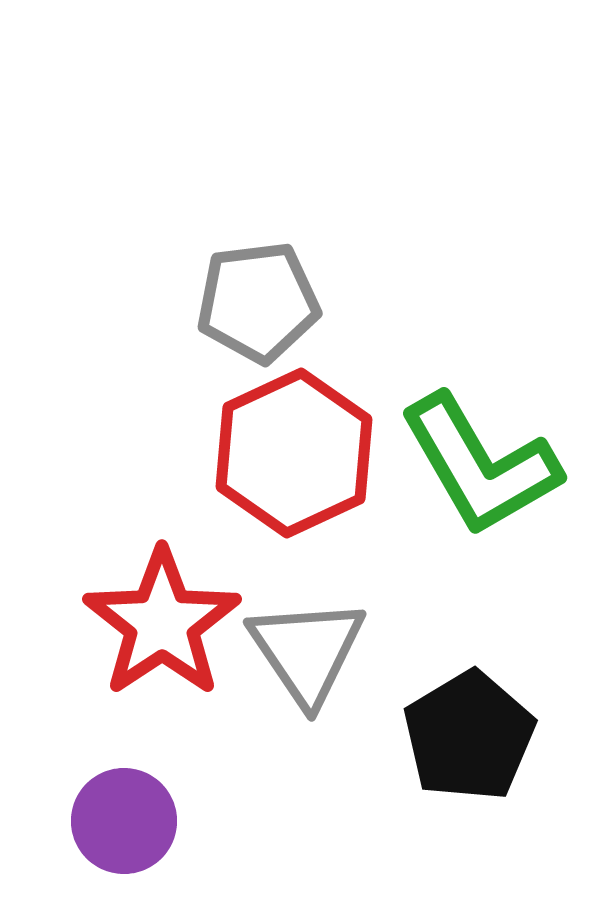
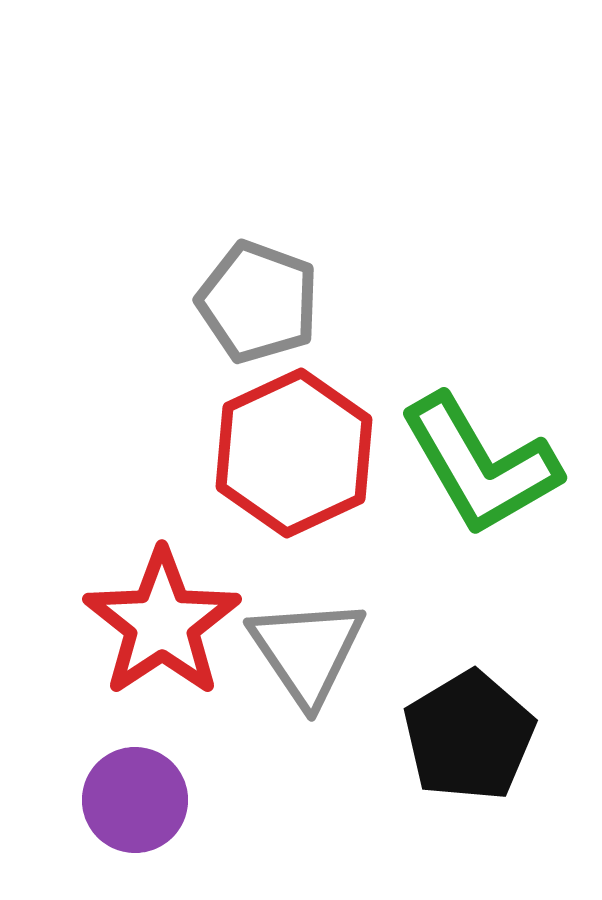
gray pentagon: rotated 27 degrees clockwise
purple circle: moved 11 px right, 21 px up
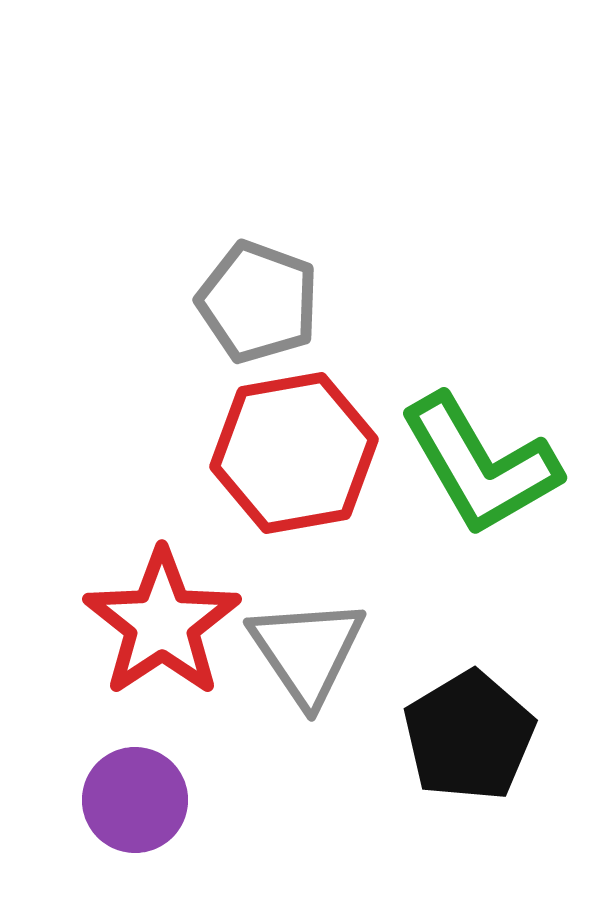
red hexagon: rotated 15 degrees clockwise
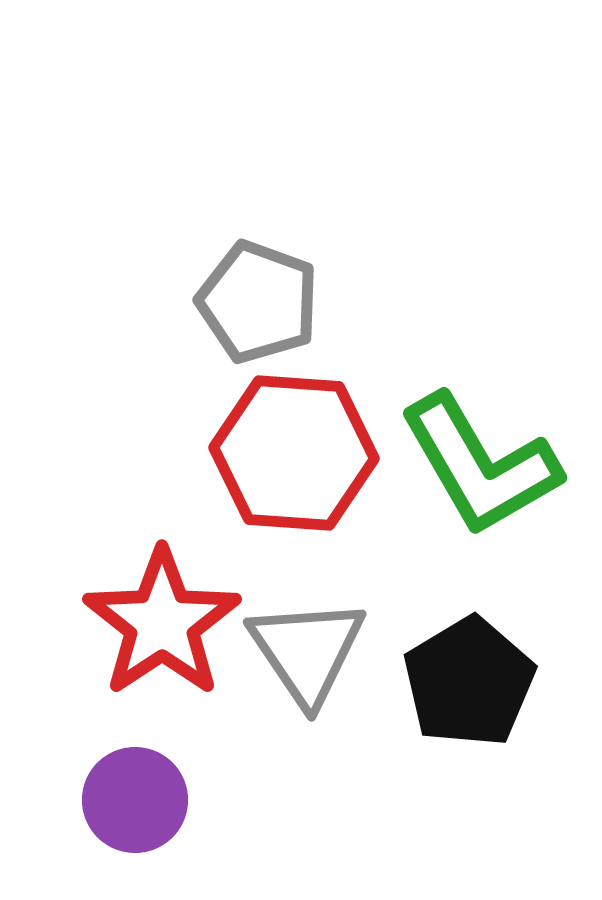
red hexagon: rotated 14 degrees clockwise
black pentagon: moved 54 px up
